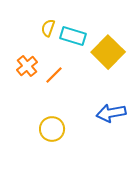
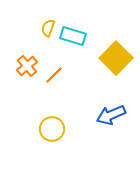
yellow square: moved 8 px right, 6 px down
blue arrow: moved 2 px down; rotated 12 degrees counterclockwise
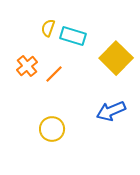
orange line: moved 1 px up
blue arrow: moved 4 px up
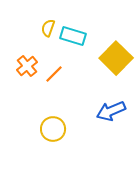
yellow circle: moved 1 px right
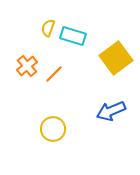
yellow square: rotated 8 degrees clockwise
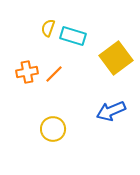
orange cross: moved 6 px down; rotated 30 degrees clockwise
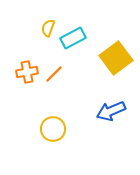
cyan rectangle: moved 2 px down; rotated 45 degrees counterclockwise
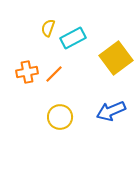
yellow circle: moved 7 px right, 12 px up
